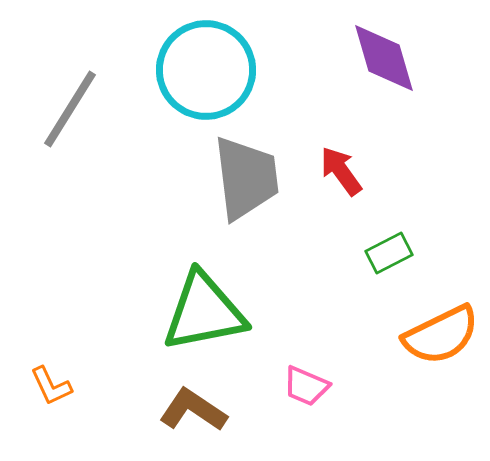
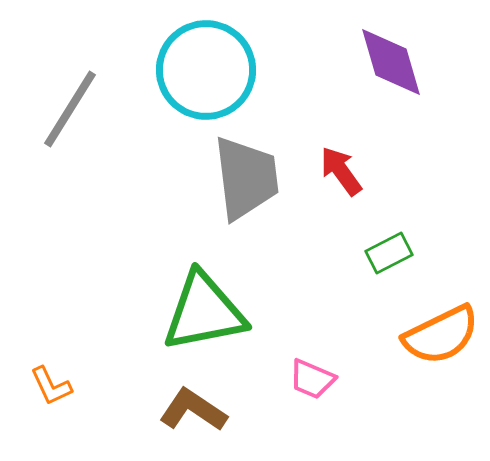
purple diamond: moved 7 px right, 4 px down
pink trapezoid: moved 6 px right, 7 px up
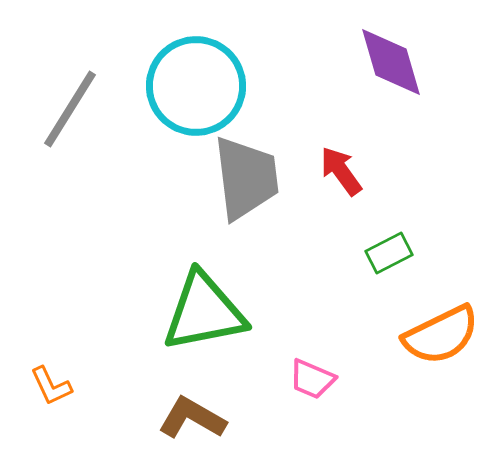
cyan circle: moved 10 px left, 16 px down
brown L-shape: moved 1 px left, 8 px down; rotated 4 degrees counterclockwise
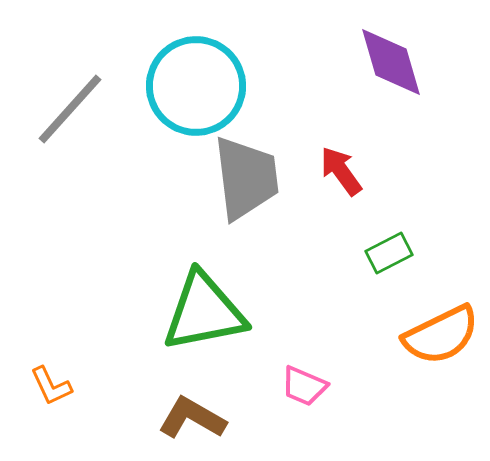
gray line: rotated 10 degrees clockwise
pink trapezoid: moved 8 px left, 7 px down
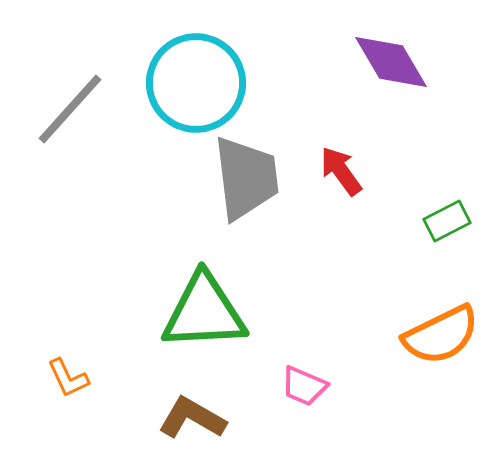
purple diamond: rotated 14 degrees counterclockwise
cyan circle: moved 3 px up
green rectangle: moved 58 px right, 32 px up
green triangle: rotated 8 degrees clockwise
orange L-shape: moved 17 px right, 8 px up
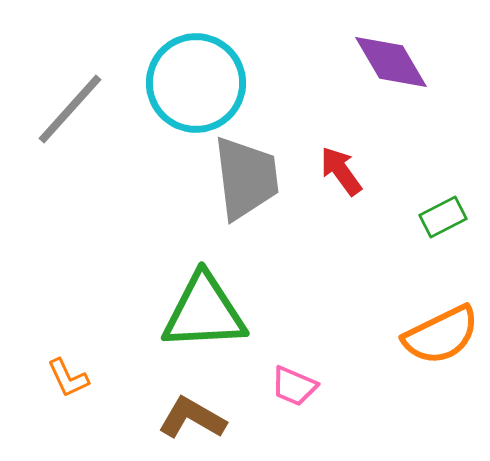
green rectangle: moved 4 px left, 4 px up
pink trapezoid: moved 10 px left
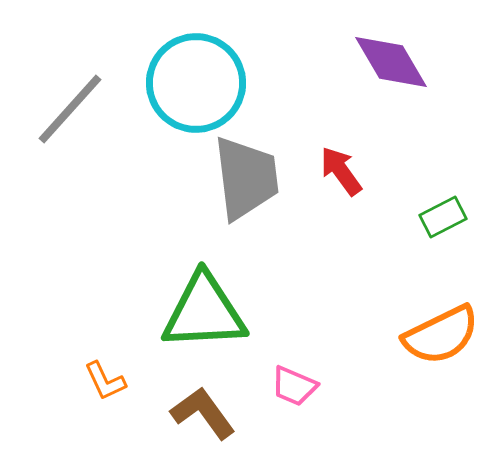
orange L-shape: moved 37 px right, 3 px down
brown L-shape: moved 11 px right, 5 px up; rotated 24 degrees clockwise
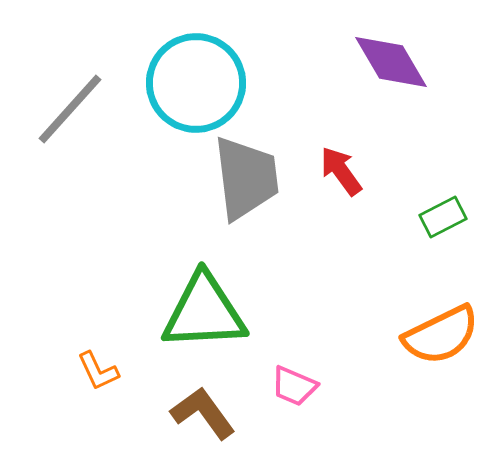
orange L-shape: moved 7 px left, 10 px up
